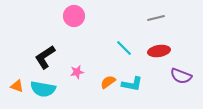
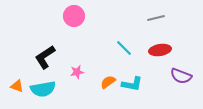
red ellipse: moved 1 px right, 1 px up
cyan semicircle: rotated 20 degrees counterclockwise
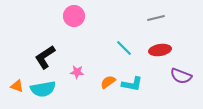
pink star: rotated 16 degrees clockwise
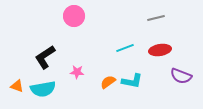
cyan line: moved 1 px right; rotated 66 degrees counterclockwise
cyan L-shape: moved 3 px up
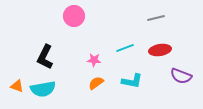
black L-shape: rotated 30 degrees counterclockwise
pink star: moved 17 px right, 12 px up
orange semicircle: moved 12 px left, 1 px down
